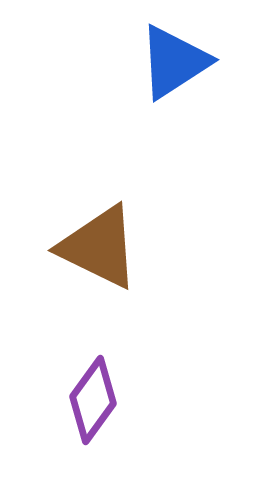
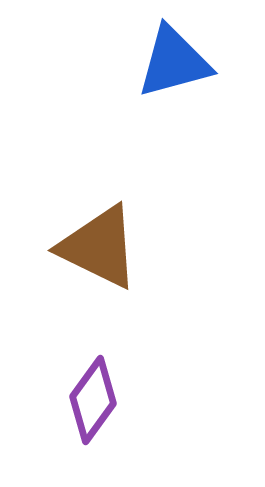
blue triangle: rotated 18 degrees clockwise
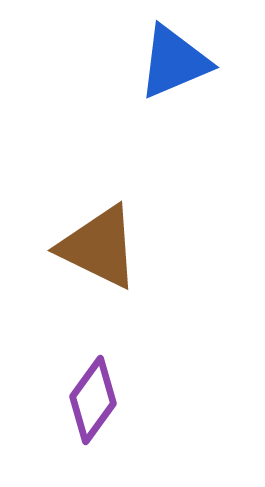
blue triangle: rotated 8 degrees counterclockwise
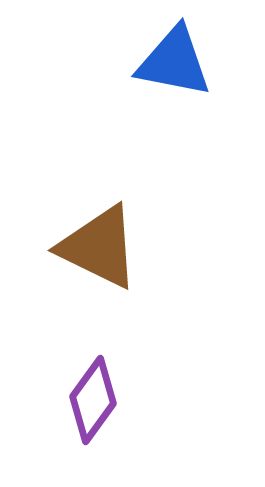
blue triangle: rotated 34 degrees clockwise
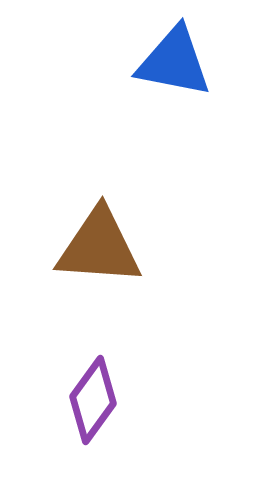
brown triangle: rotated 22 degrees counterclockwise
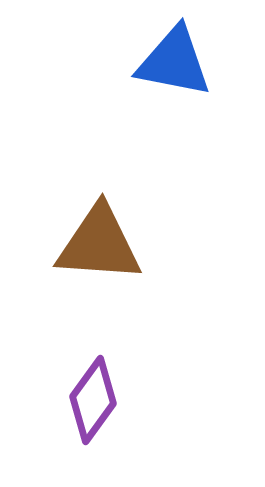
brown triangle: moved 3 px up
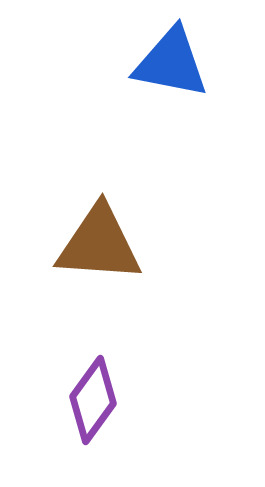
blue triangle: moved 3 px left, 1 px down
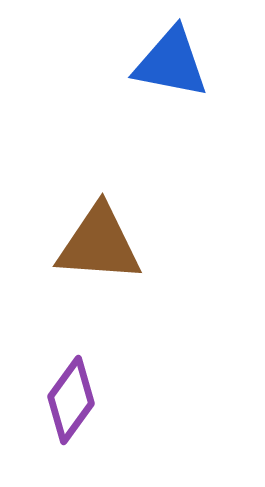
purple diamond: moved 22 px left
